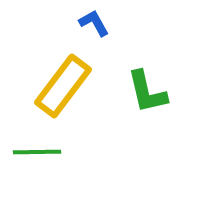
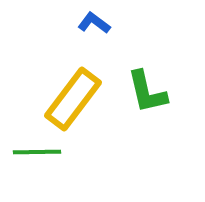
blue L-shape: rotated 24 degrees counterclockwise
yellow rectangle: moved 10 px right, 13 px down
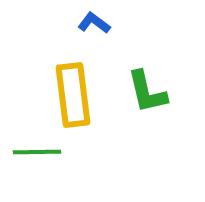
yellow rectangle: moved 4 px up; rotated 44 degrees counterclockwise
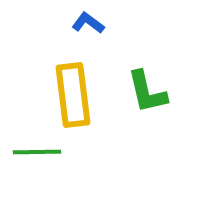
blue L-shape: moved 6 px left
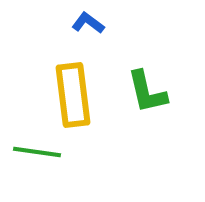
green line: rotated 9 degrees clockwise
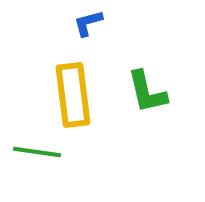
blue L-shape: rotated 52 degrees counterclockwise
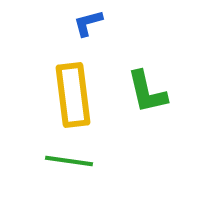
green line: moved 32 px right, 9 px down
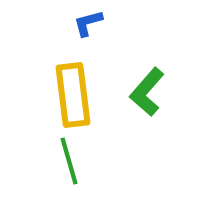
green L-shape: rotated 54 degrees clockwise
green line: rotated 66 degrees clockwise
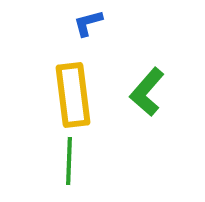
green line: rotated 18 degrees clockwise
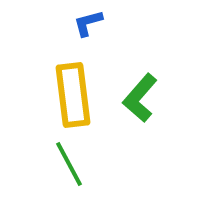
green L-shape: moved 7 px left, 6 px down
green line: moved 3 px down; rotated 30 degrees counterclockwise
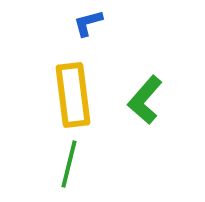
green L-shape: moved 5 px right, 2 px down
green line: rotated 42 degrees clockwise
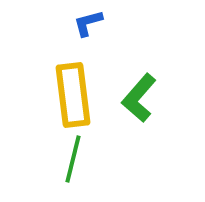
green L-shape: moved 6 px left, 2 px up
green line: moved 4 px right, 5 px up
